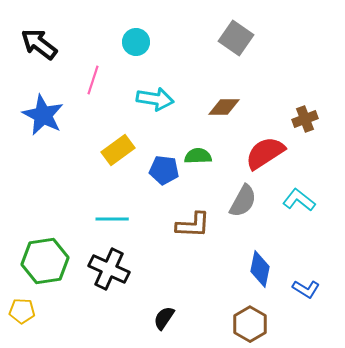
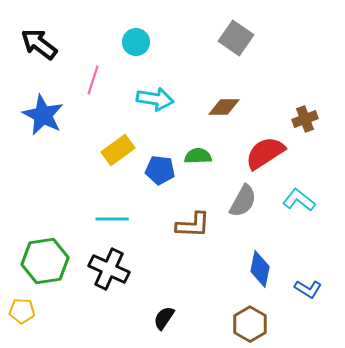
blue pentagon: moved 4 px left
blue L-shape: moved 2 px right
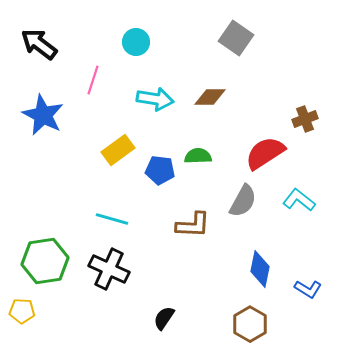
brown diamond: moved 14 px left, 10 px up
cyan line: rotated 16 degrees clockwise
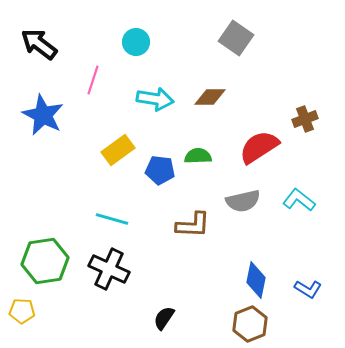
red semicircle: moved 6 px left, 6 px up
gray semicircle: rotated 48 degrees clockwise
blue diamond: moved 4 px left, 11 px down
brown hexagon: rotated 8 degrees clockwise
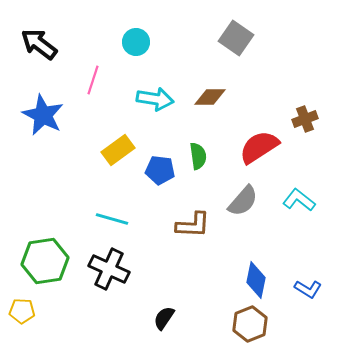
green semicircle: rotated 84 degrees clockwise
gray semicircle: rotated 36 degrees counterclockwise
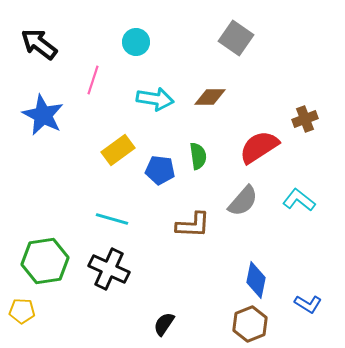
blue L-shape: moved 15 px down
black semicircle: moved 6 px down
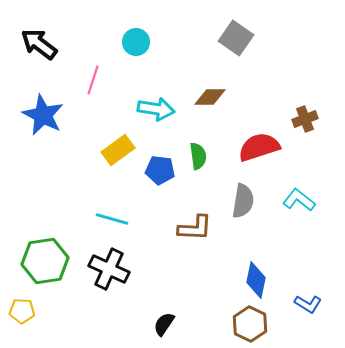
cyan arrow: moved 1 px right, 10 px down
red semicircle: rotated 15 degrees clockwise
gray semicircle: rotated 32 degrees counterclockwise
brown L-shape: moved 2 px right, 3 px down
brown hexagon: rotated 12 degrees counterclockwise
